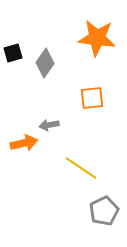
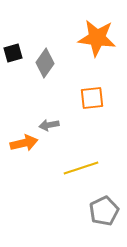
yellow line: rotated 52 degrees counterclockwise
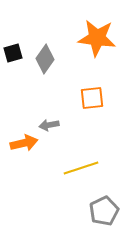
gray diamond: moved 4 px up
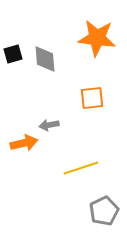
black square: moved 1 px down
gray diamond: rotated 40 degrees counterclockwise
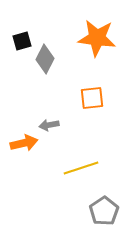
black square: moved 9 px right, 13 px up
gray diamond: rotated 32 degrees clockwise
gray pentagon: rotated 8 degrees counterclockwise
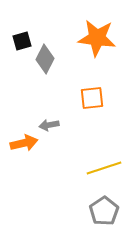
yellow line: moved 23 px right
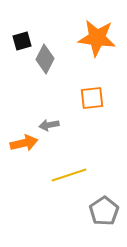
yellow line: moved 35 px left, 7 px down
